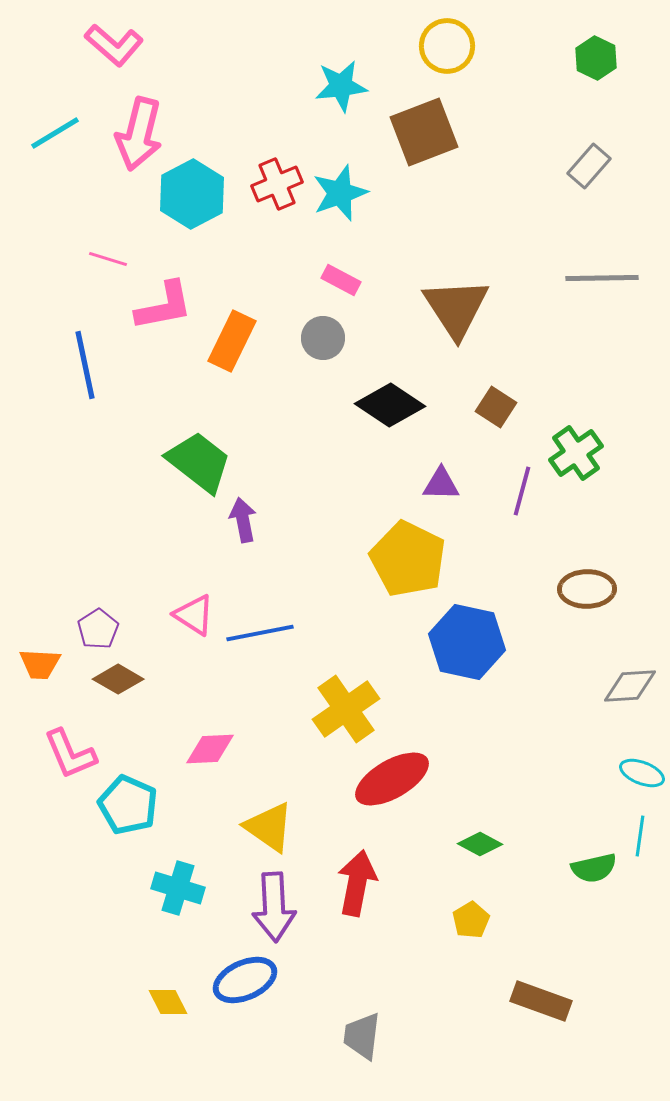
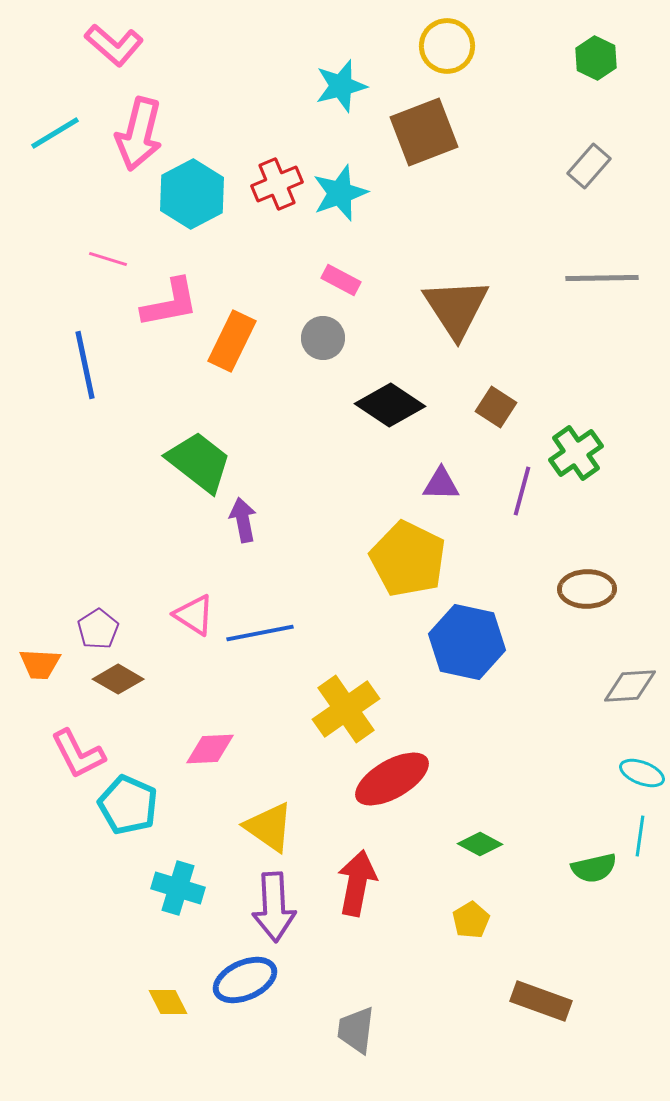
cyan star at (341, 86): rotated 8 degrees counterclockwise
pink L-shape at (164, 306): moved 6 px right, 3 px up
pink L-shape at (70, 754): moved 8 px right; rotated 4 degrees counterclockwise
gray trapezoid at (362, 1036): moved 6 px left, 6 px up
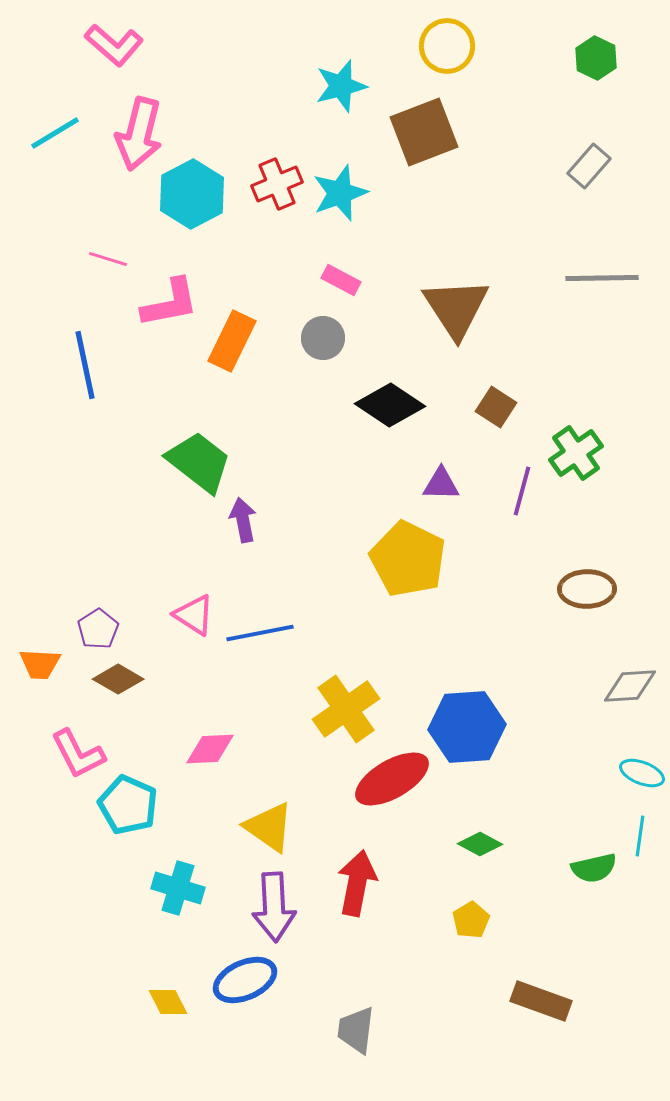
blue hexagon at (467, 642): moved 85 px down; rotated 16 degrees counterclockwise
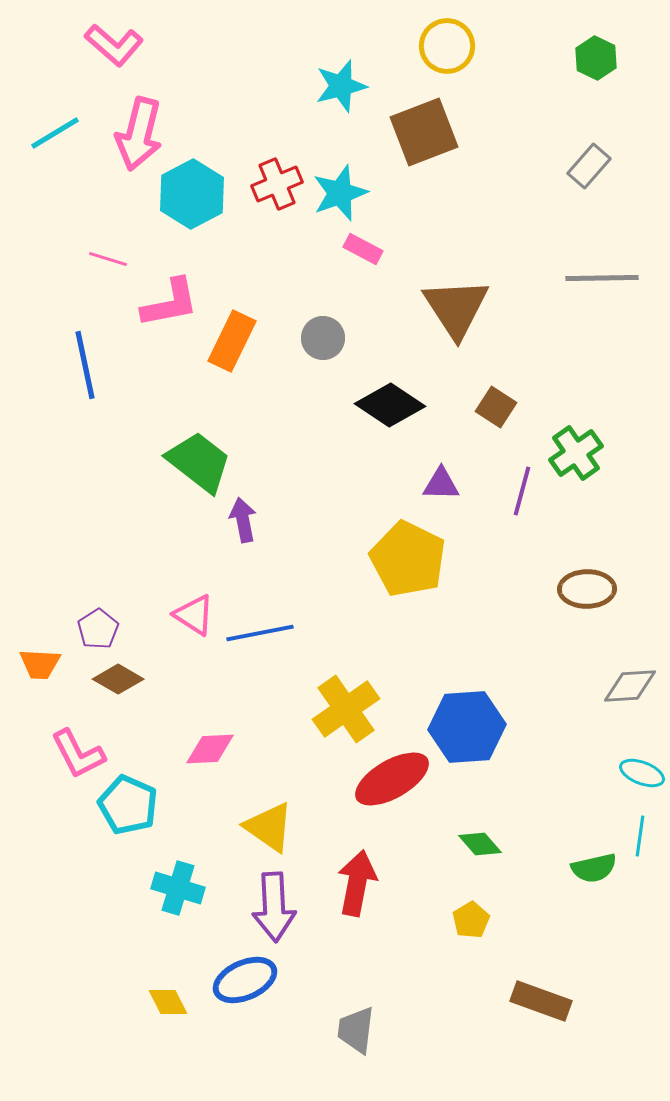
pink rectangle at (341, 280): moved 22 px right, 31 px up
green diamond at (480, 844): rotated 21 degrees clockwise
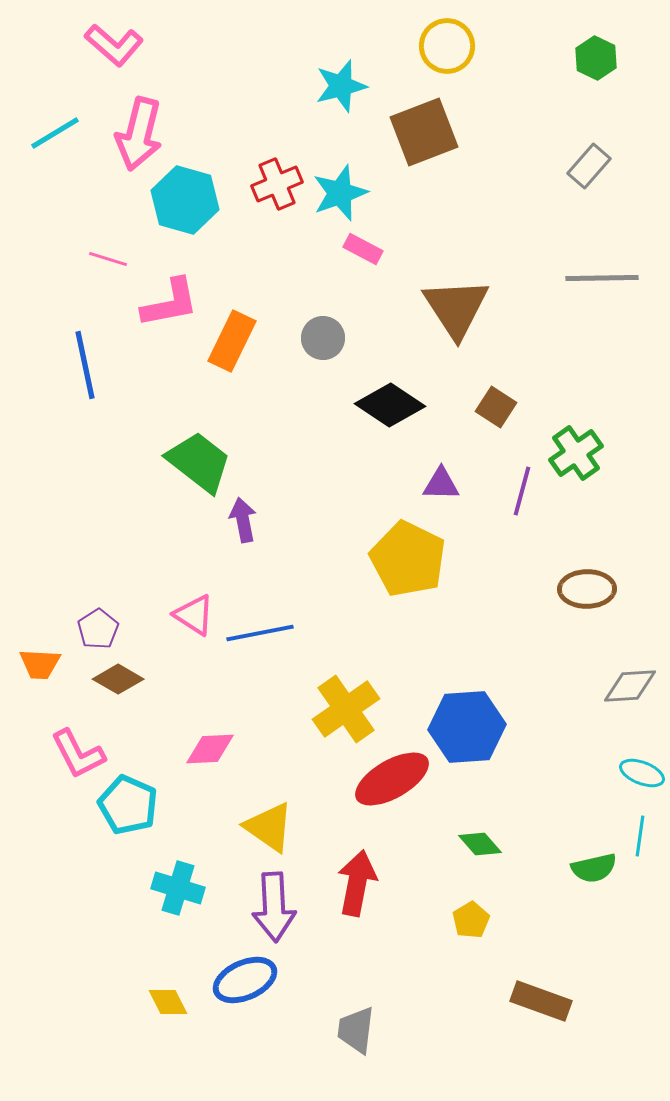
cyan hexagon at (192, 194): moved 7 px left, 6 px down; rotated 16 degrees counterclockwise
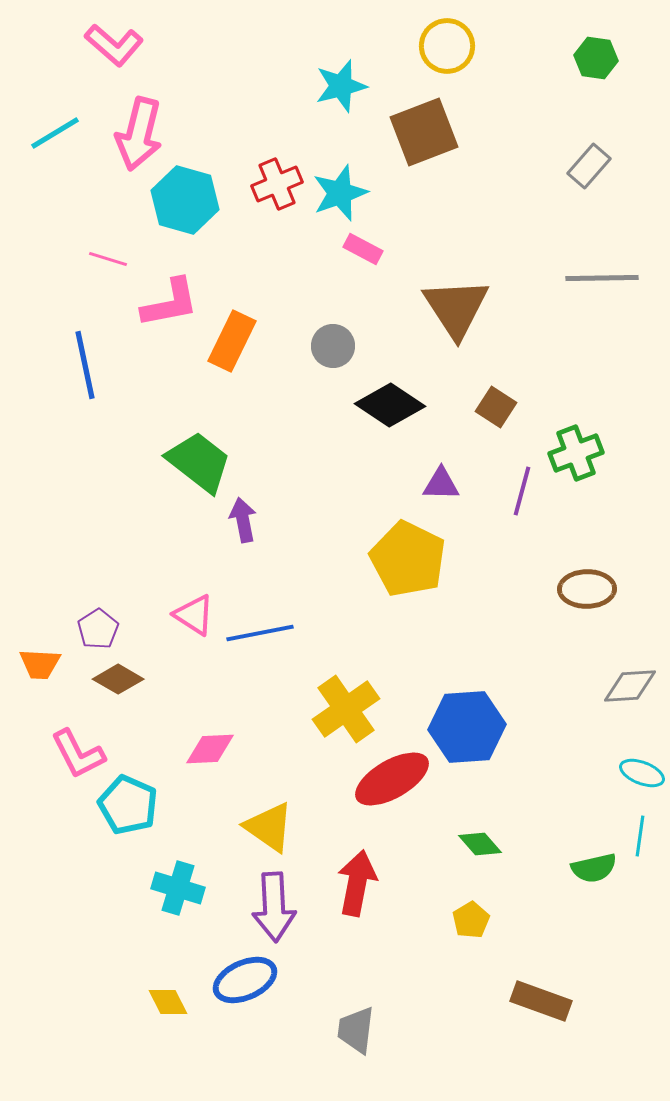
green hexagon at (596, 58): rotated 18 degrees counterclockwise
gray circle at (323, 338): moved 10 px right, 8 px down
green cross at (576, 453): rotated 14 degrees clockwise
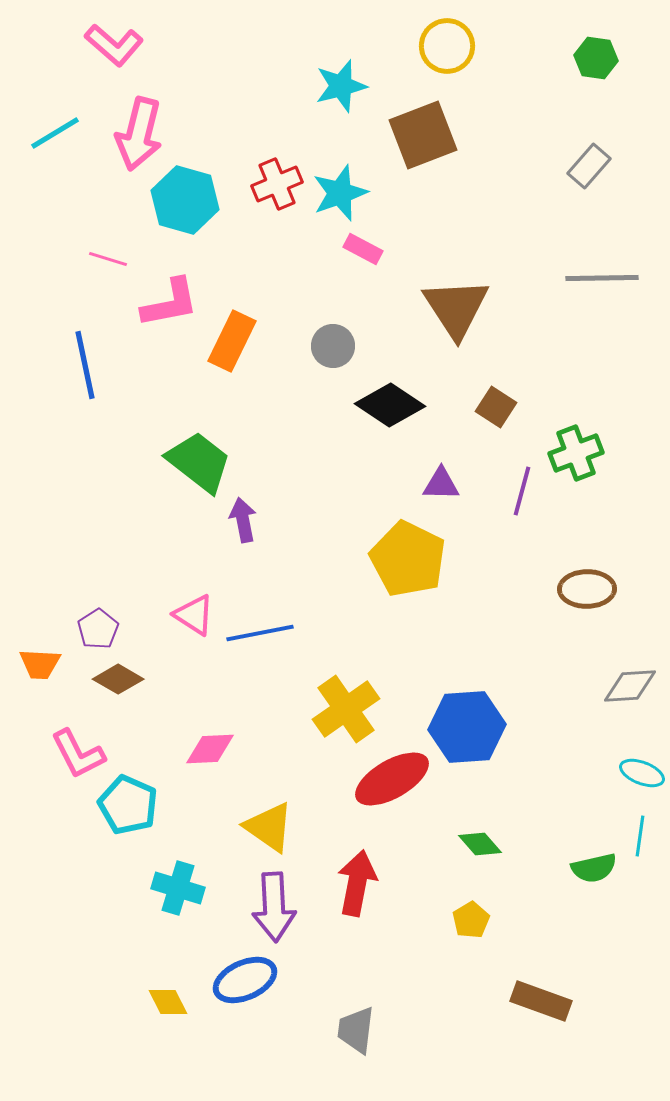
brown square at (424, 132): moved 1 px left, 3 px down
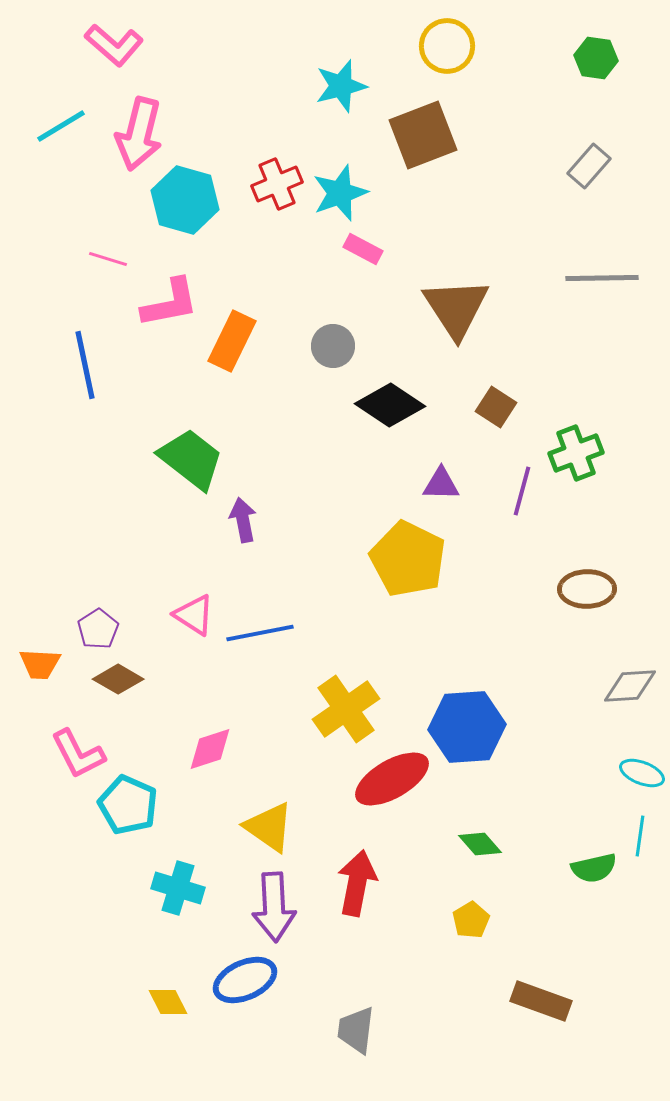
cyan line at (55, 133): moved 6 px right, 7 px up
green trapezoid at (199, 462): moved 8 px left, 3 px up
pink diamond at (210, 749): rotated 15 degrees counterclockwise
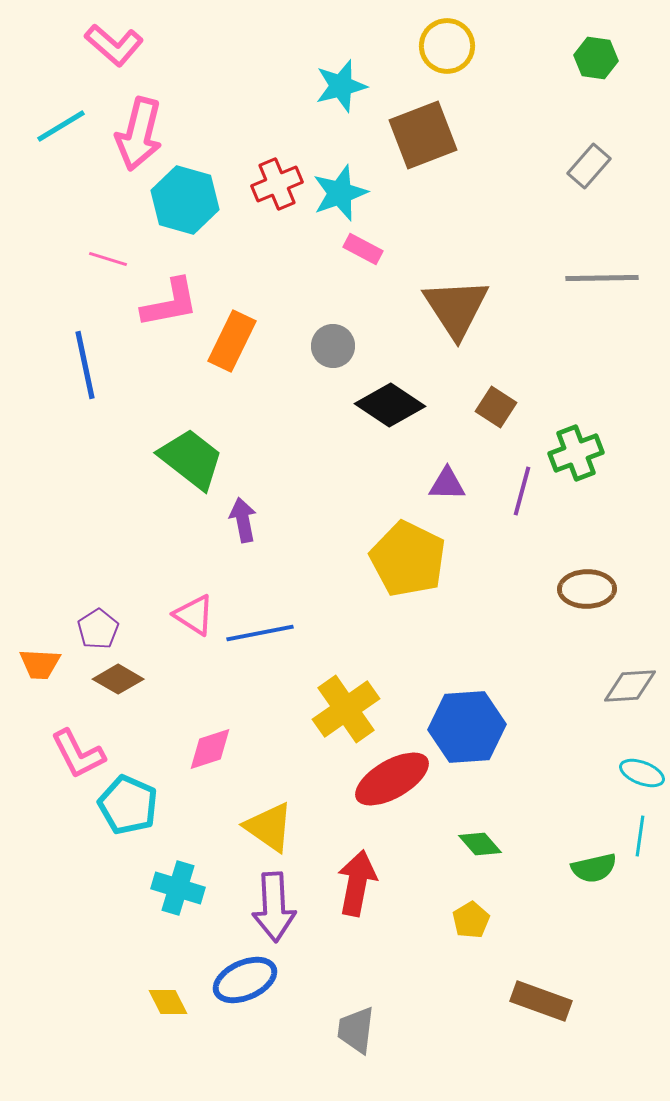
purple triangle at (441, 484): moved 6 px right
